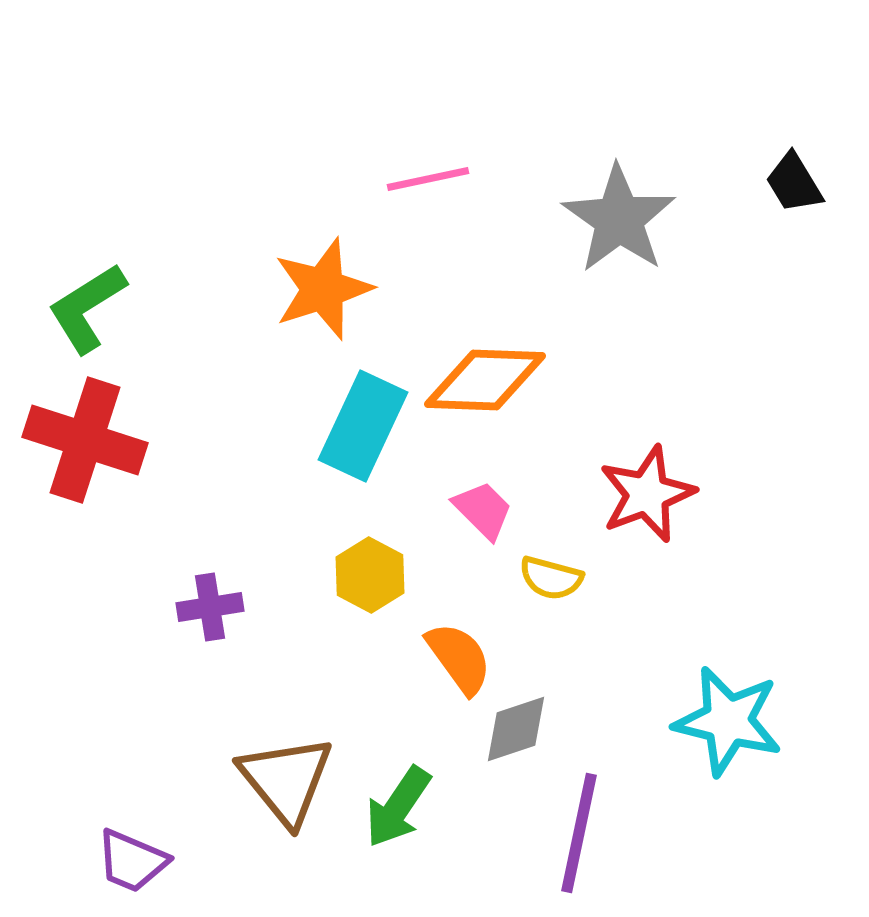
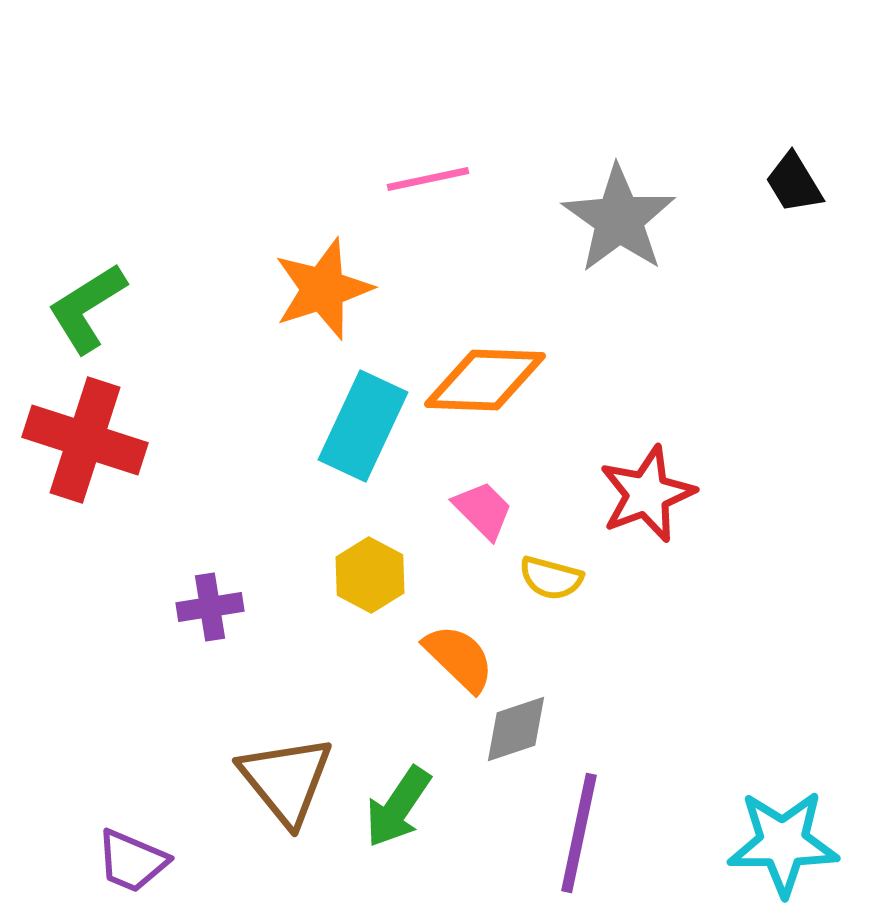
orange semicircle: rotated 10 degrees counterclockwise
cyan star: moved 55 px right, 122 px down; rotated 14 degrees counterclockwise
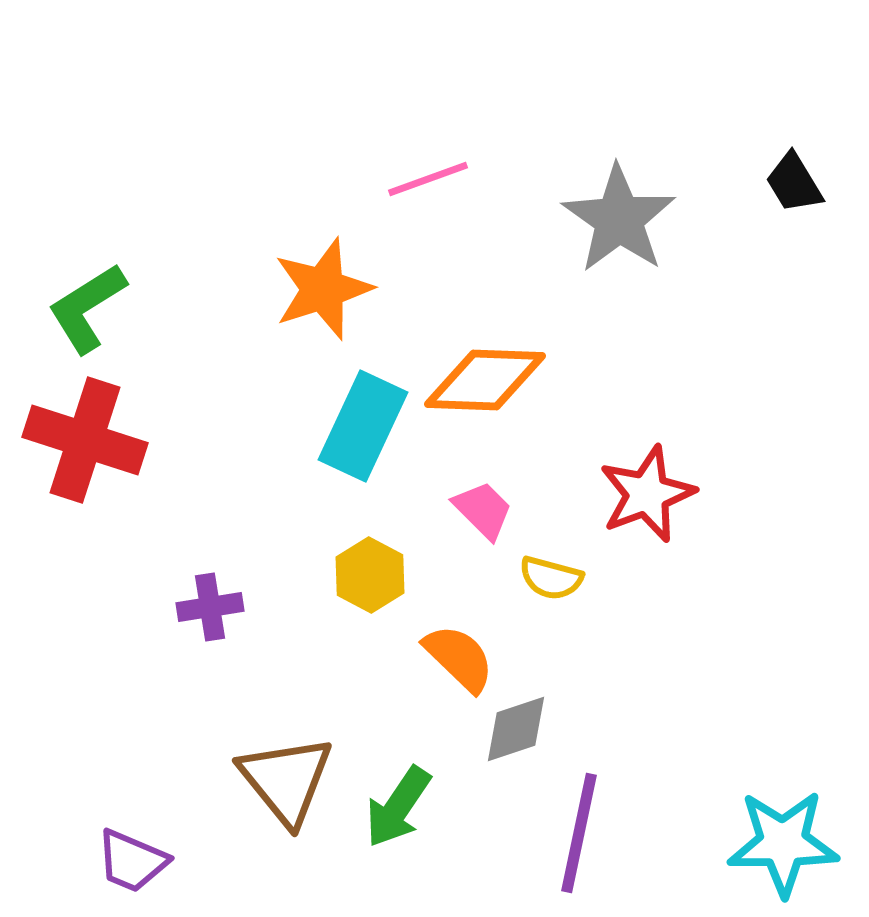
pink line: rotated 8 degrees counterclockwise
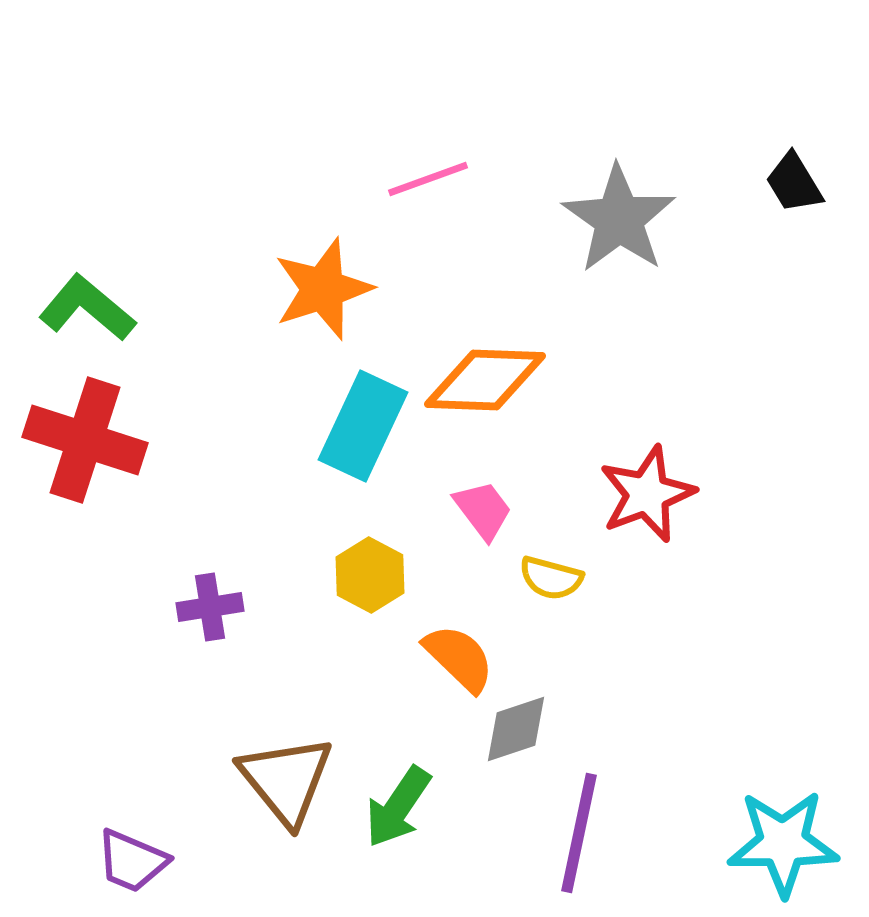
green L-shape: rotated 72 degrees clockwise
pink trapezoid: rotated 8 degrees clockwise
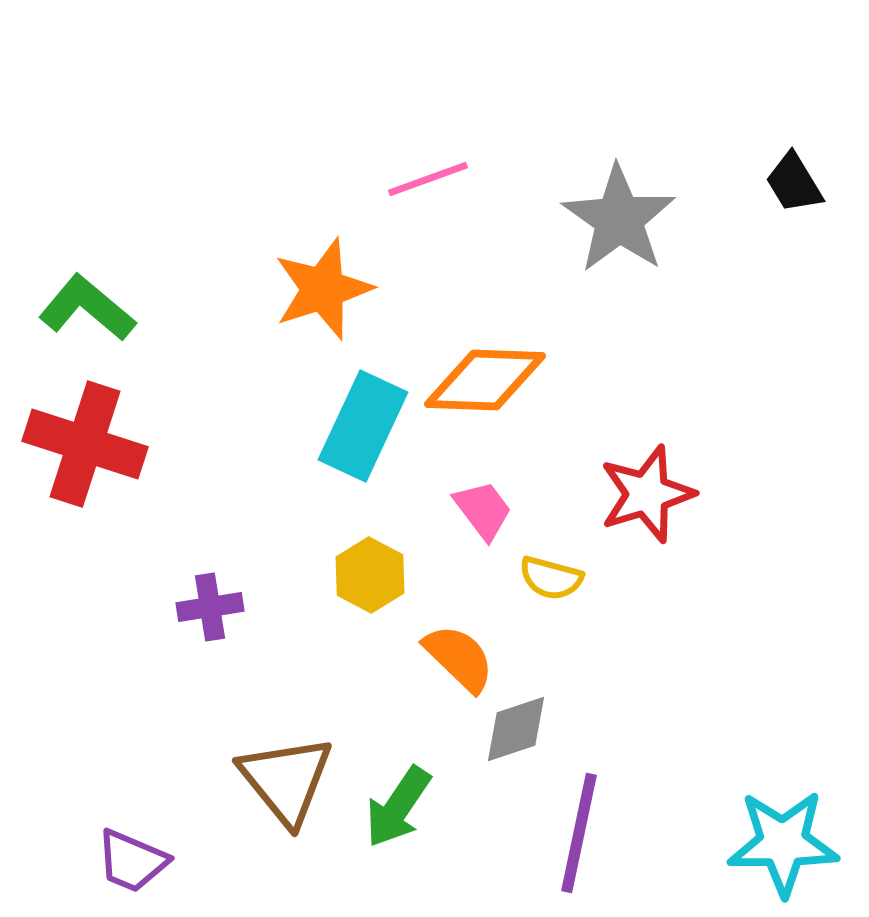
red cross: moved 4 px down
red star: rotated 4 degrees clockwise
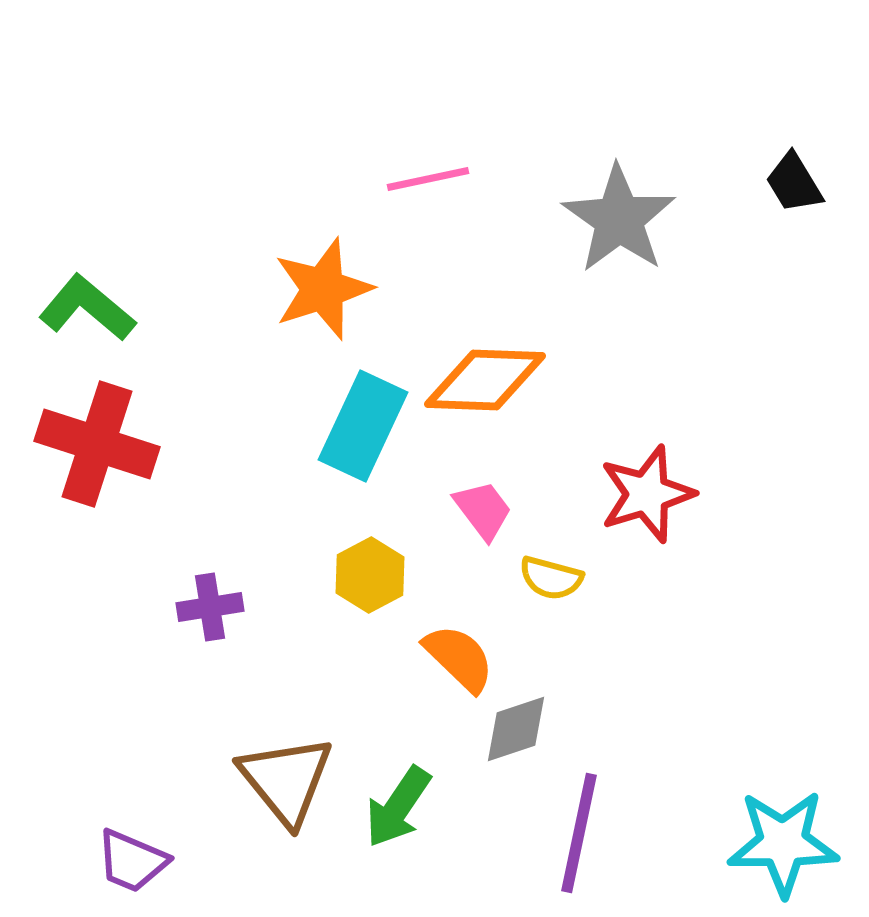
pink line: rotated 8 degrees clockwise
red cross: moved 12 px right
yellow hexagon: rotated 4 degrees clockwise
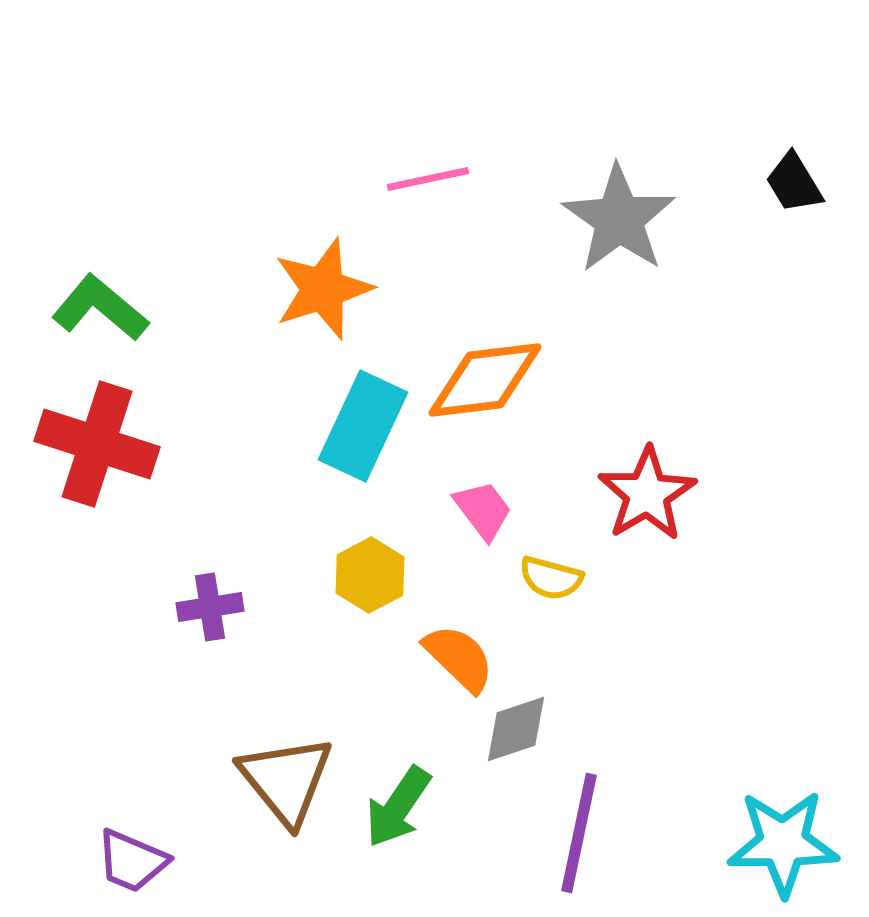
green L-shape: moved 13 px right
orange diamond: rotated 9 degrees counterclockwise
red star: rotated 14 degrees counterclockwise
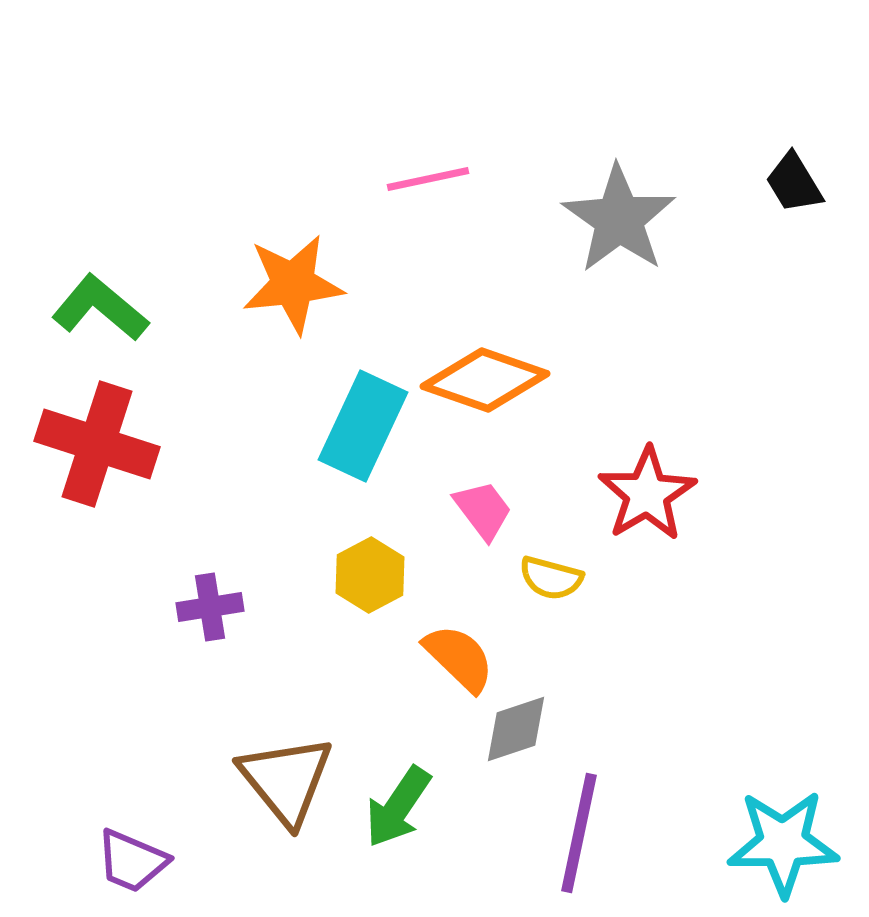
orange star: moved 30 px left, 5 px up; rotated 12 degrees clockwise
orange diamond: rotated 26 degrees clockwise
